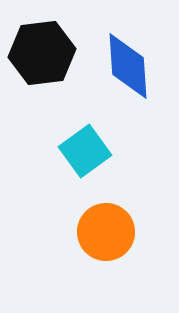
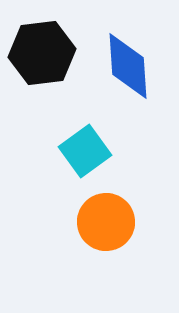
orange circle: moved 10 px up
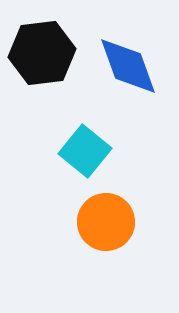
blue diamond: rotated 16 degrees counterclockwise
cyan square: rotated 15 degrees counterclockwise
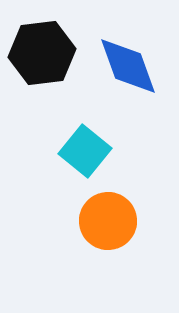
orange circle: moved 2 px right, 1 px up
